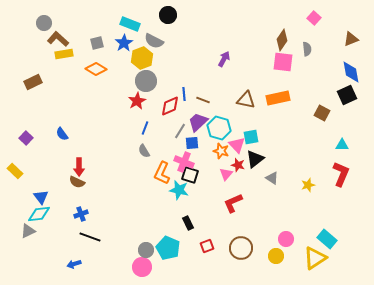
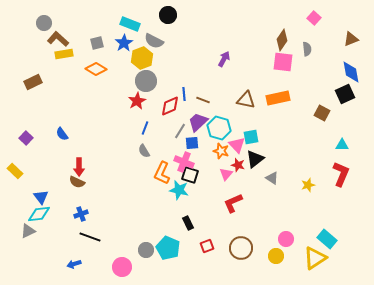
black square at (347, 95): moved 2 px left, 1 px up
pink circle at (142, 267): moved 20 px left
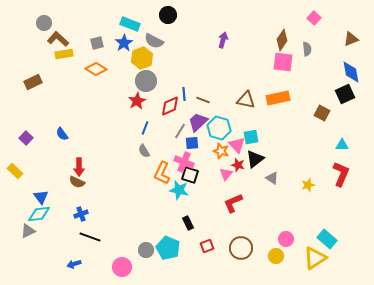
purple arrow at (224, 59): moved 1 px left, 19 px up; rotated 14 degrees counterclockwise
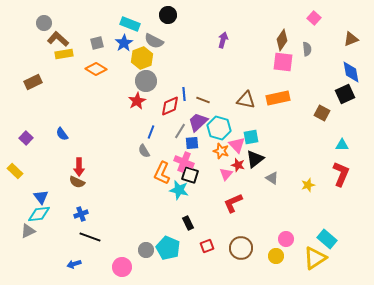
blue line at (145, 128): moved 6 px right, 4 px down
